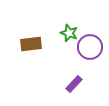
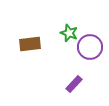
brown rectangle: moved 1 px left
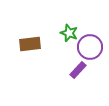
purple rectangle: moved 4 px right, 14 px up
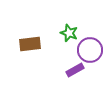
purple circle: moved 3 px down
purple rectangle: moved 3 px left; rotated 18 degrees clockwise
